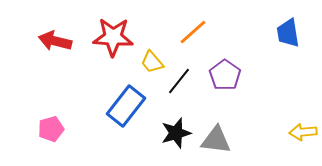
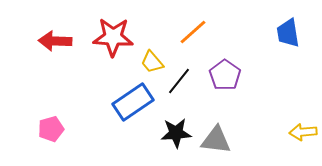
red arrow: rotated 12 degrees counterclockwise
blue rectangle: moved 7 px right, 4 px up; rotated 18 degrees clockwise
black star: rotated 12 degrees clockwise
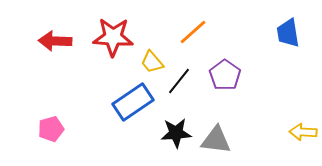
yellow arrow: rotated 8 degrees clockwise
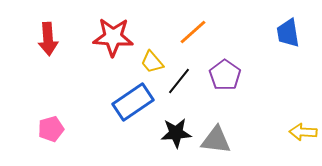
red arrow: moved 7 px left, 2 px up; rotated 96 degrees counterclockwise
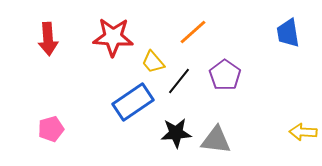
yellow trapezoid: moved 1 px right
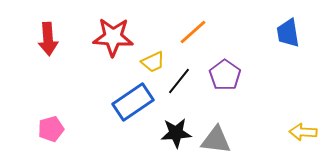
yellow trapezoid: rotated 75 degrees counterclockwise
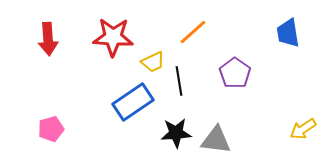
purple pentagon: moved 10 px right, 2 px up
black line: rotated 48 degrees counterclockwise
yellow arrow: moved 3 px up; rotated 36 degrees counterclockwise
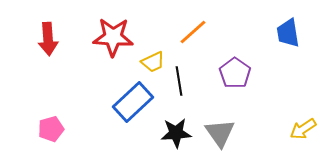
blue rectangle: rotated 9 degrees counterclockwise
gray triangle: moved 4 px right, 7 px up; rotated 48 degrees clockwise
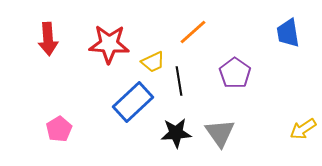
red star: moved 4 px left, 7 px down
pink pentagon: moved 8 px right; rotated 15 degrees counterclockwise
